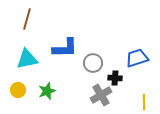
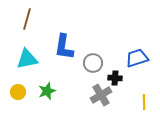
blue L-shape: moved 1 px left, 1 px up; rotated 100 degrees clockwise
yellow circle: moved 2 px down
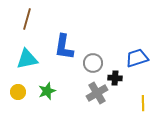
gray cross: moved 4 px left, 2 px up
yellow line: moved 1 px left, 1 px down
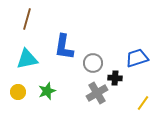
yellow line: rotated 35 degrees clockwise
